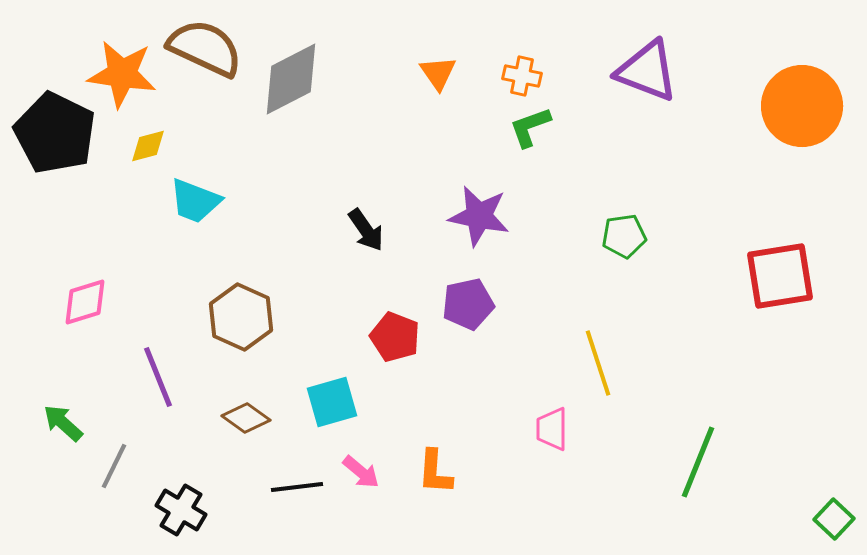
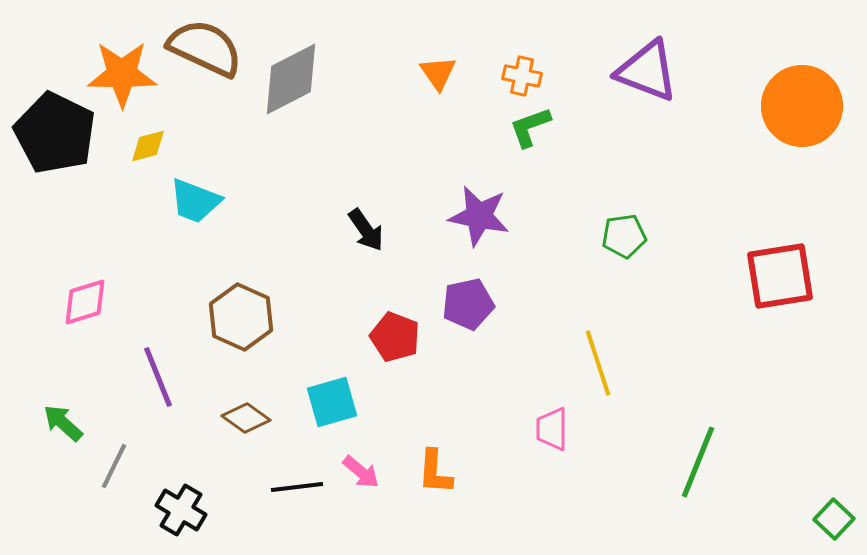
orange star: rotated 8 degrees counterclockwise
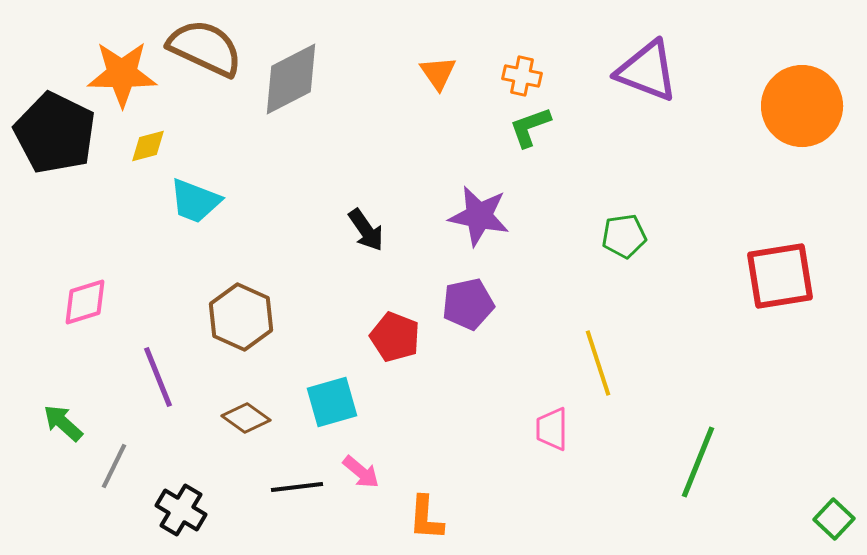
orange L-shape: moved 9 px left, 46 px down
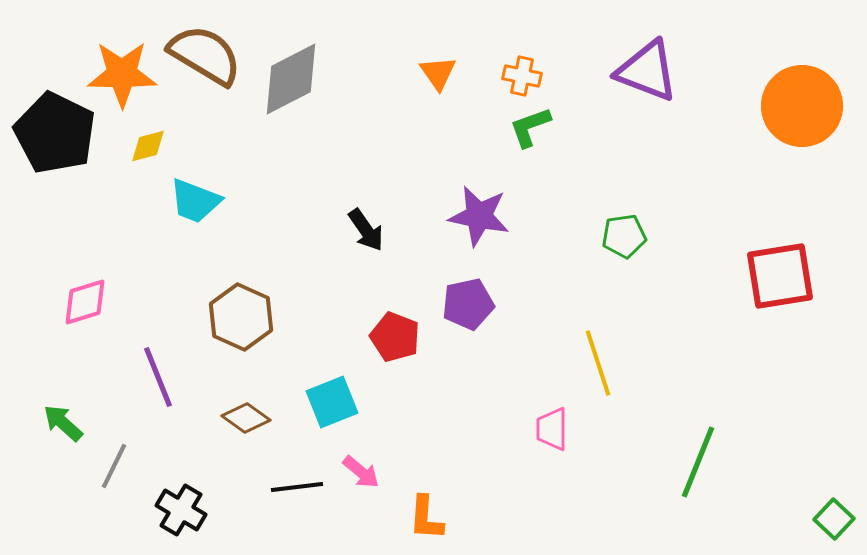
brown semicircle: moved 7 px down; rotated 6 degrees clockwise
cyan square: rotated 6 degrees counterclockwise
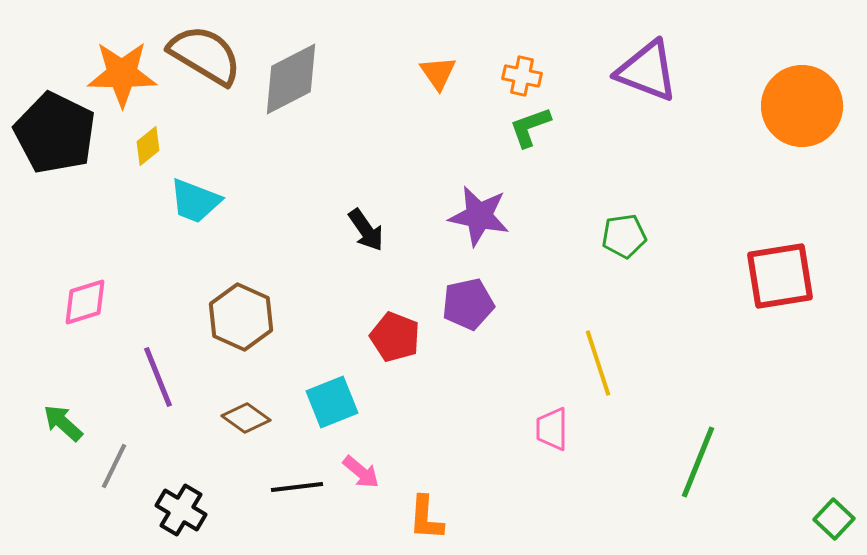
yellow diamond: rotated 24 degrees counterclockwise
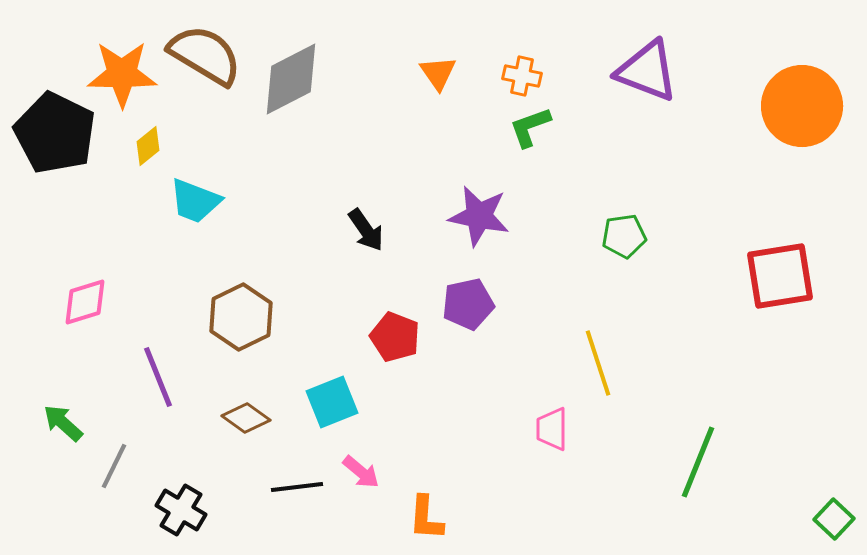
brown hexagon: rotated 10 degrees clockwise
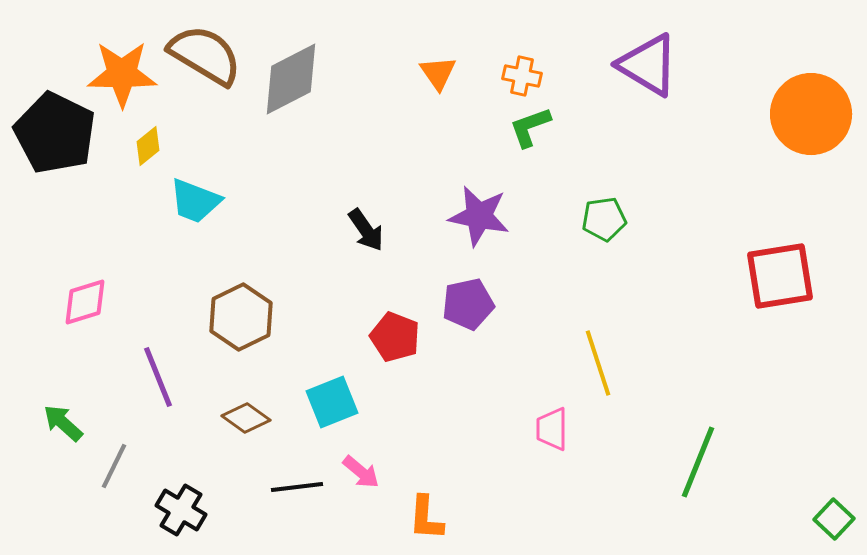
purple triangle: moved 1 px right, 6 px up; rotated 10 degrees clockwise
orange circle: moved 9 px right, 8 px down
green pentagon: moved 20 px left, 17 px up
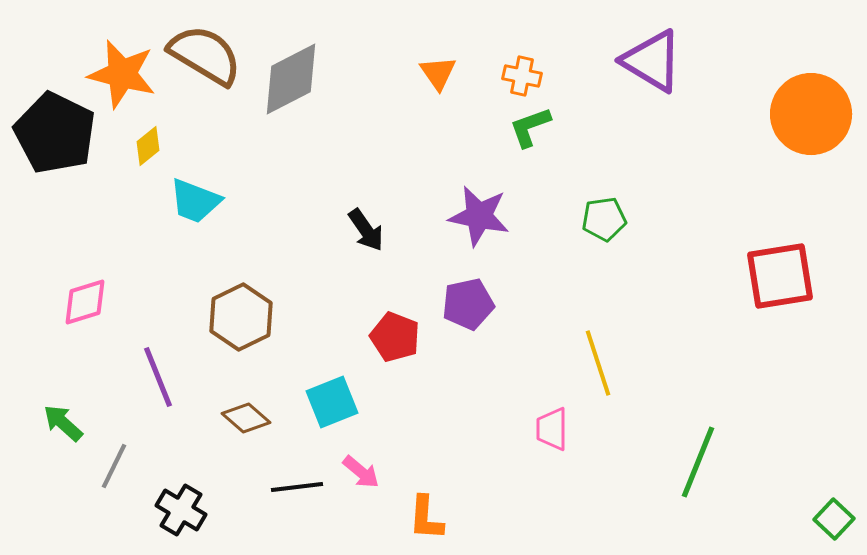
purple triangle: moved 4 px right, 4 px up
orange star: rotated 14 degrees clockwise
brown diamond: rotated 6 degrees clockwise
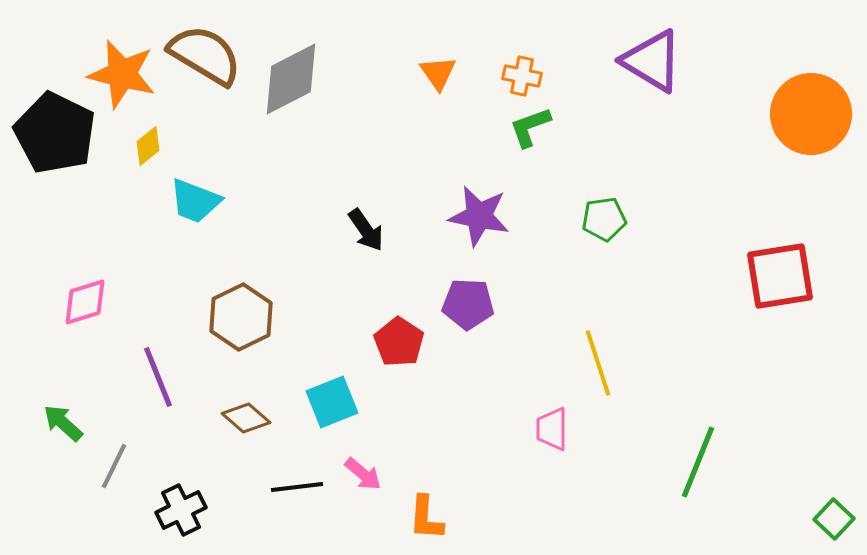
purple pentagon: rotated 15 degrees clockwise
red pentagon: moved 4 px right, 5 px down; rotated 12 degrees clockwise
pink arrow: moved 2 px right, 2 px down
black cross: rotated 33 degrees clockwise
